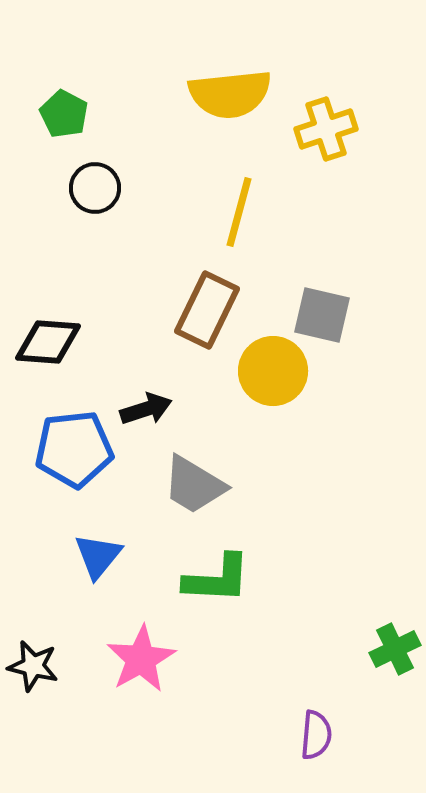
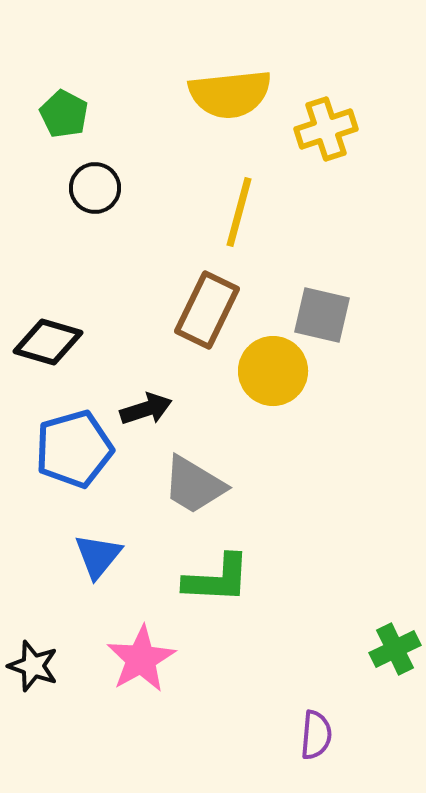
black diamond: rotated 12 degrees clockwise
blue pentagon: rotated 10 degrees counterclockwise
black star: rotated 6 degrees clockwise
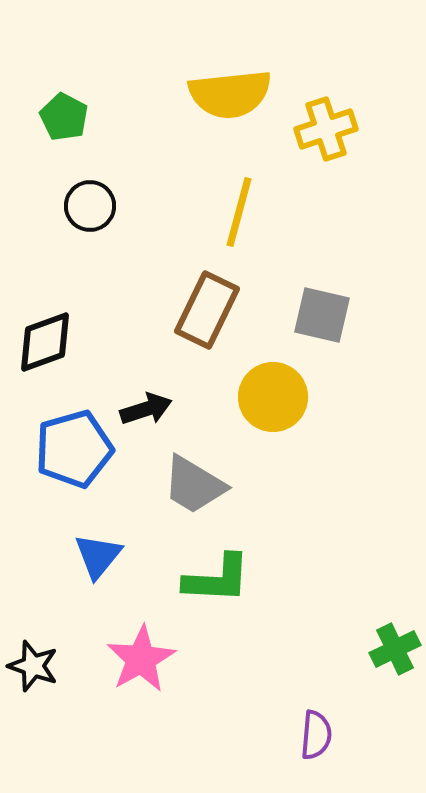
green pentagon: moved 3 px down
black circle: moved 5 px left, 18 px down
black diamond: moved 3 px left; rotated 36 degrees counterclockwise
yellow circle: moved 26 px down
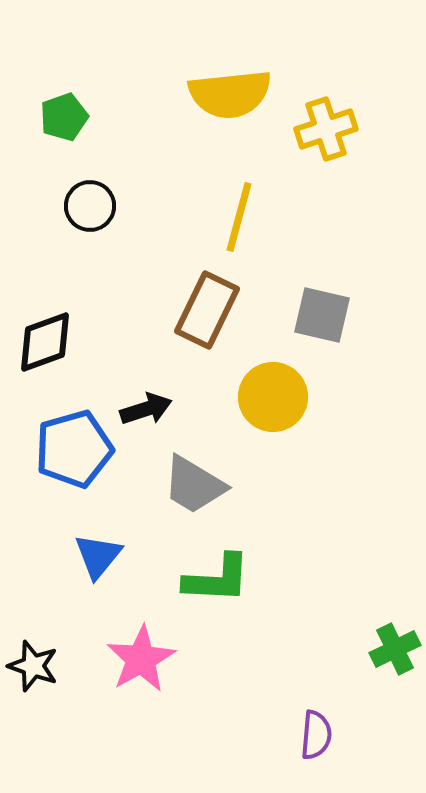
green pentagon: rotated 24 degrees clockwise
yellow line: moved 5 px down
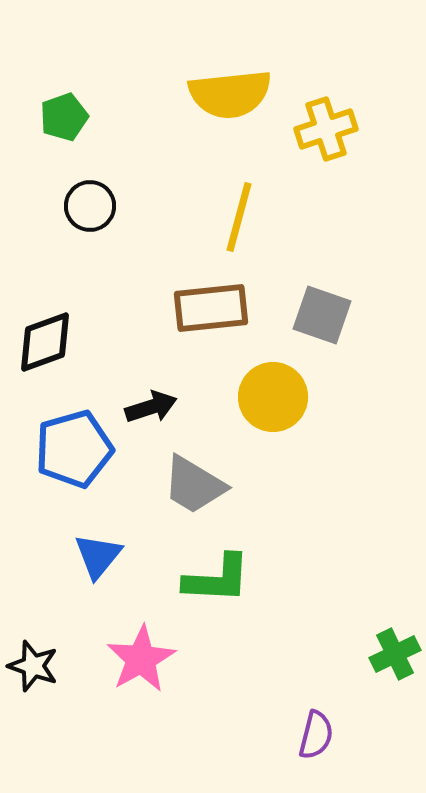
brown rectangle: moved 4 px right, 2 px up; rotated 58 degrees clockwise
gray square: rotated 6 degrees clockwise
black arrow: moved 5 px right, 2 px up
green cross: moved 5 px down
purple semicircle: rotated 9 degrees clockwise
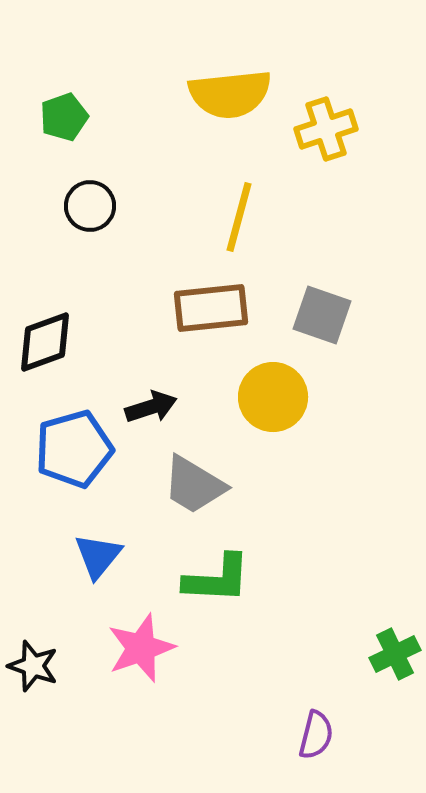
pink star: moved 11 px up; rotated 10 degrees clockwise
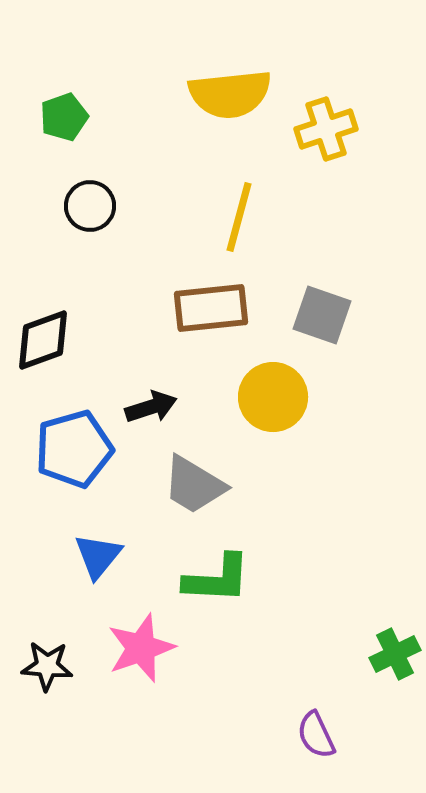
black diamond: moved 2 px left, 2 px up
black star: moved 14 px right; rotated 15 degrees counterclockwise
purple semicircle: rotated 141 degrees clockwise
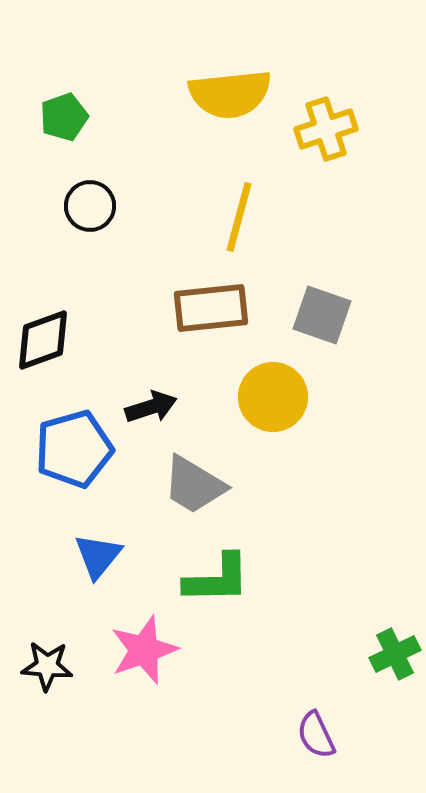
green L-shape: rotated 4 degrees counterclockwise
pink star: moved 3 px right, 2 px down
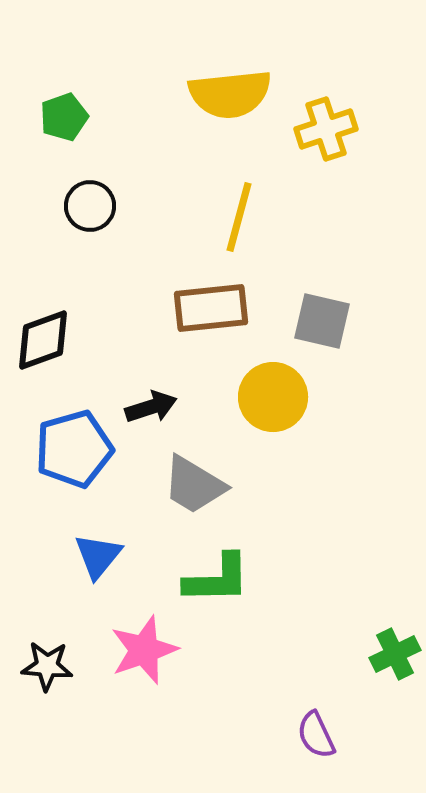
gray square: moved 6 px down; rotated 6 degrees counterclockwise
